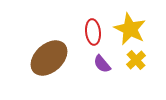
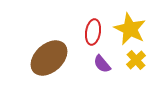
red ellipse: rotated 15 degrees clockwise
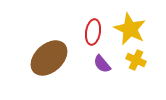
yellow cross: rotated 24 degrees counterclockwise
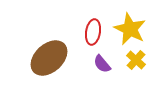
yellow cross: rotated 18 degrees clockwise
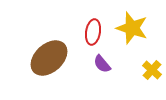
yellow star: moved 2 px right, 1 px up; rotated 8 degrees counterclockwise
yellow cross: moved 16 px right, 10 px down
